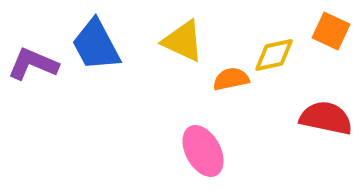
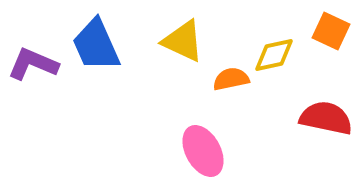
blue trapezoid: rotated 4 degrees clockwise
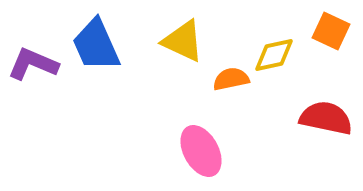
pink ellipse: moved 2 px left
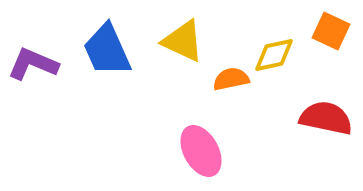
blue trapezoid: moved 11 px right, 5 px down
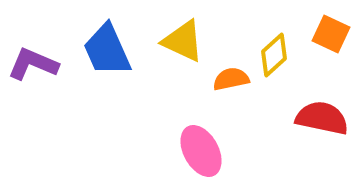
orange square: moved 3 px down
yellow diamond: rotated 30 degrees counterclockwise
red semicircle: moved 4 px left
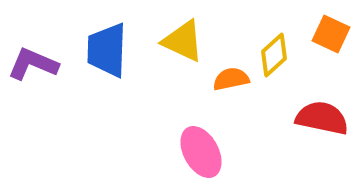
blue trapezoid: rotated 26 degrees clockwise
pink ellipse: moved 1 px down
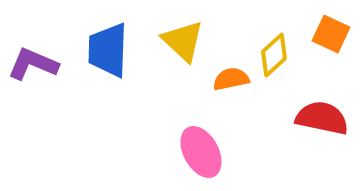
yellow triangle: rotated 18 degrees clockwise
blue trapezoid: moved 1 px right
